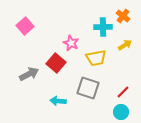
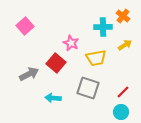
cyan arrow: moved 5 px left, 3 px up
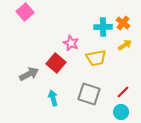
orange cross: moved 7 px down
pink square: moved 14 px up
gray square: moved 1 px right, 6 px down
cyan arrow: rotated 70 degrees clockwise
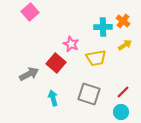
pink square: moved 5 px right
orange cross: moved 2 px up
pink star: moved 1 px down
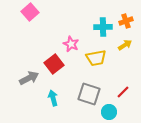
orange cross: moved 3 px right; rotated 32 degrees clockwise
red square: moved 2 px left, 1 px down; rotated 12 degrees clockwise
gray arrow: moved 4 px down
cyan circle: moved 12 px left
